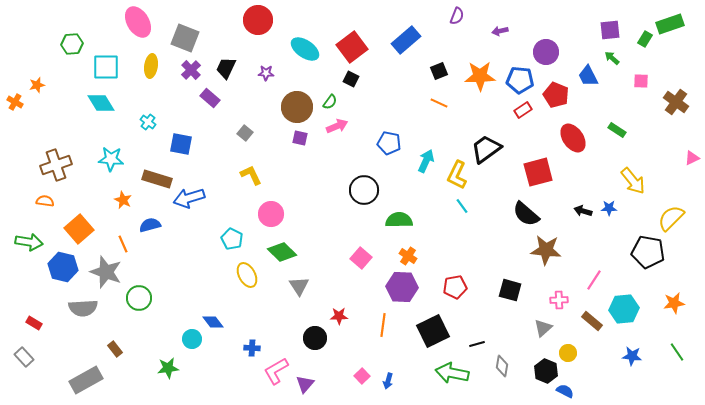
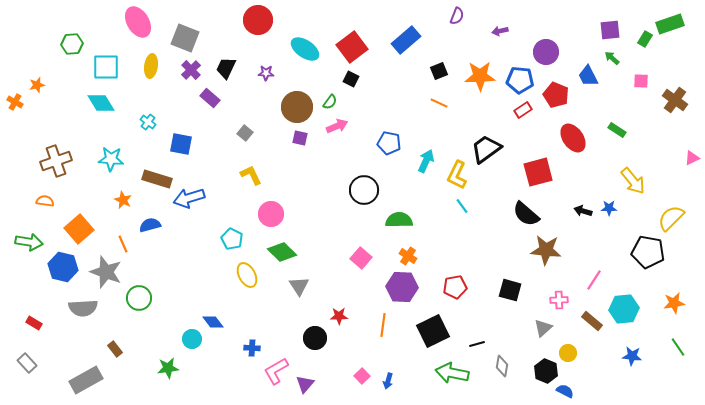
brown cross at (676, 102): moved 1 px left, 2 px up
brown cross at (56, 165): moved 4 px up
green line at (677, 352): moved 1 px right, 5 px up
gray rectangle at (24, 357): moved 3 px right, 6 px down
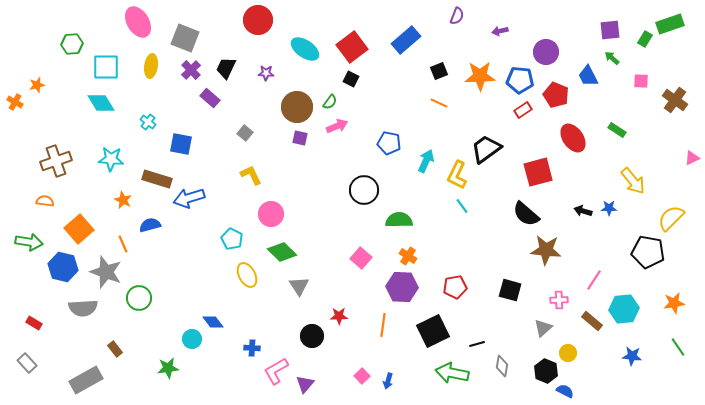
black circle at (315, 338): moved 3 px left, 2 px up
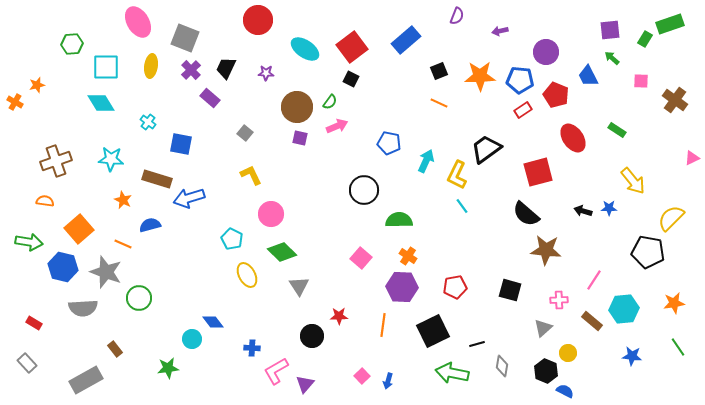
orange line at (123, 244): rotated 42 degrees counterclockwise
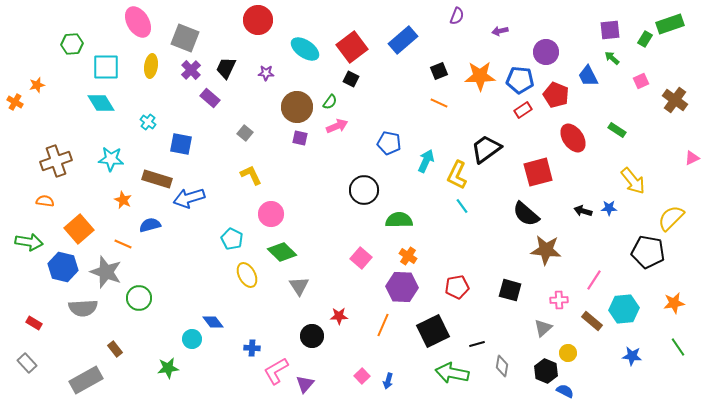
blue rectangle at (406, 40): moved 3 px left
pink square at (641, 81): rotated 28 degrees counterclockwise
red pentagon at (455, 287): moved 2 px right
orange line at (383, 325): rotated 15 degrees clockwise
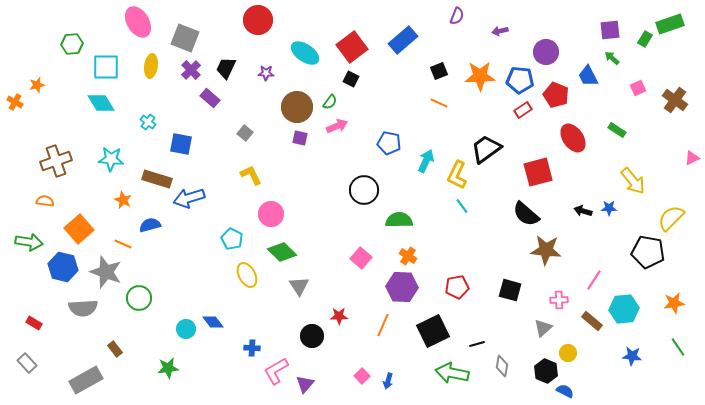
cyan ellipse at (305, 49): moved 4 px down
pink square at (641, 81): moved 3 px left, 7 px down
cyan circle at (192, 339): moved 6 px left, 10 px up
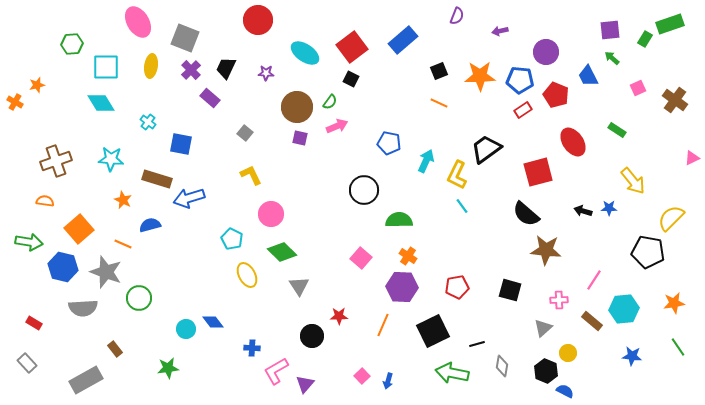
red ellipse at (573, 138): moved 4 px down
